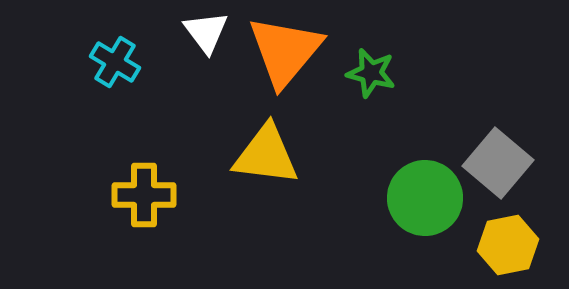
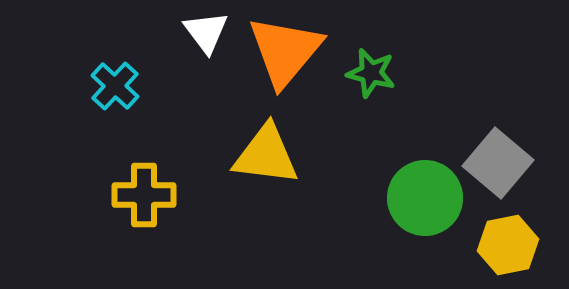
cyan cross: moved 24 px down; rotated 12 degrees clockwise
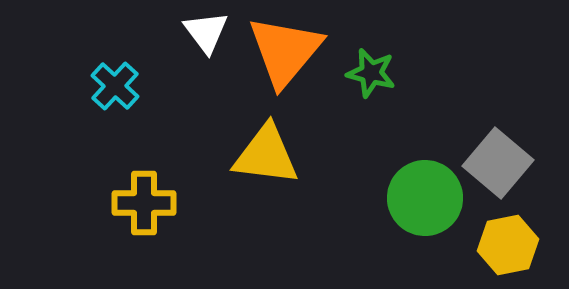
yellow cross: moved 8 px down
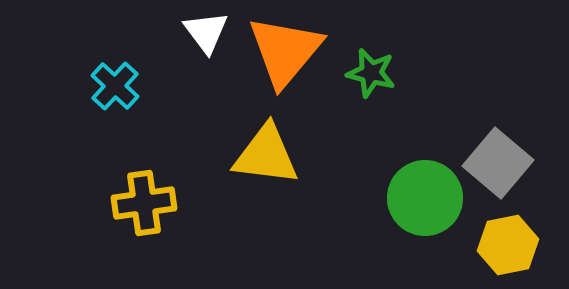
yellow cross: rotated 8 degrees counterclockwise
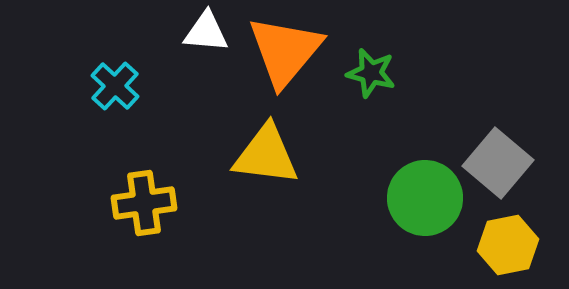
white triangle: rotated 48 degrees counterclockwise
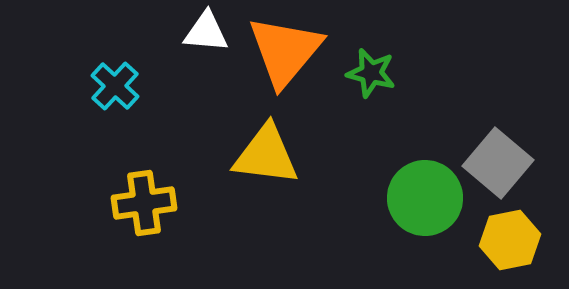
yellow hexagon: moved 2 px right, 5 px up
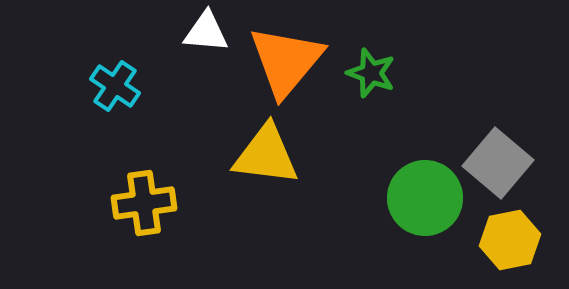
orange triangle: moved 1 px right, 10 px down
green star: rotated 6 degrees clockwise
cyan cross: rotated 9 degrees counterclockwise
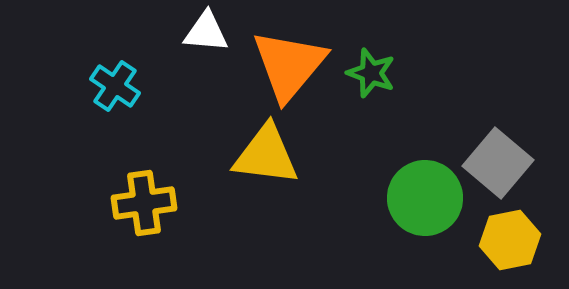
orange triangle: moved 3 px right, 4 px down
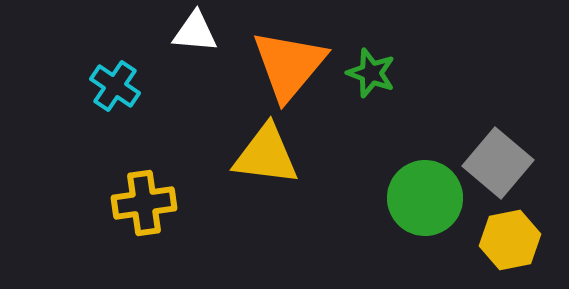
white triangle: moved 11 px left
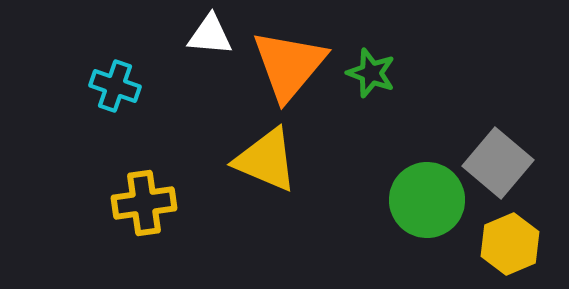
white triangle: moved 15 px right, 3 px down
cyan cross: rotated 15 degrees counterclockwise
yellow triangle: moved 5 px down; rotated 16 degrees clockwise
green circle: moved 2 px right, 2 px down
yellow hexagon: moved 4 px down; rotated 12 degrees counterclockwise
